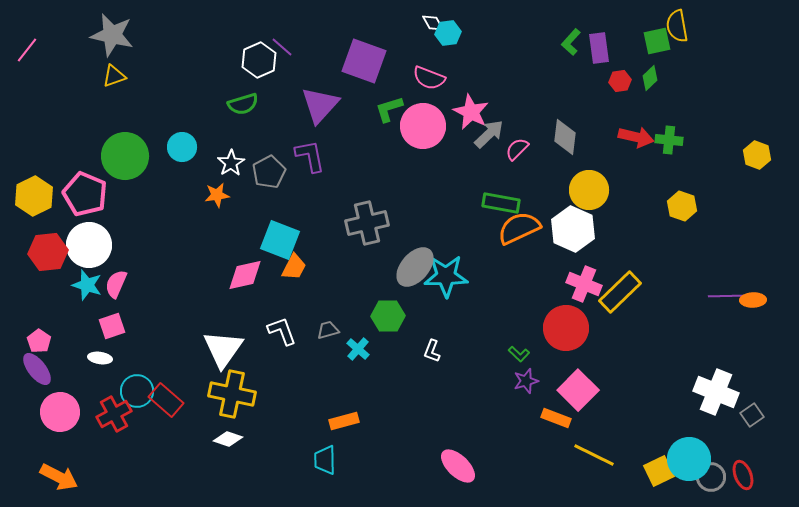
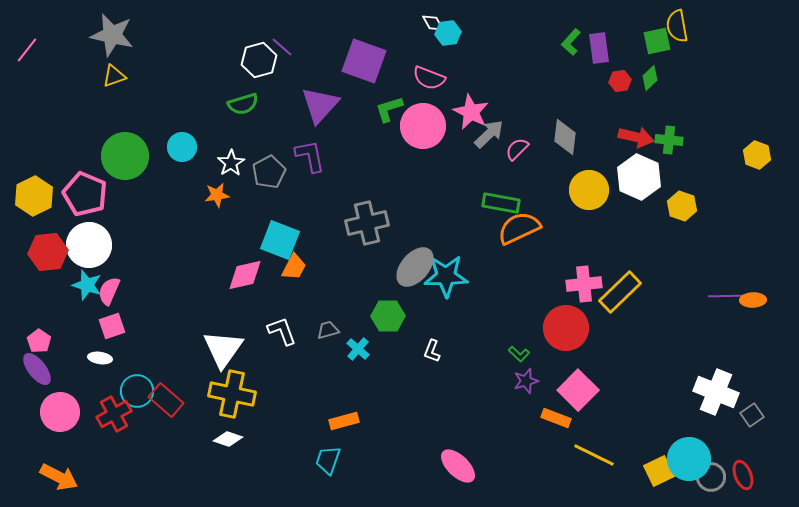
white hexagon at (259, 60): rotated 8 degrees clockwise
white hexagon at (573, 229): moved 66 px right, 52 px up
pink semicircle at (116, 284): moved 7 px left, 7 px down
pink cross at (584, 284): rotated 28 degrees counterclockwise
cyan trapezoid at (325, 460): moved 3 px right; rotated 20 degrees clockwise
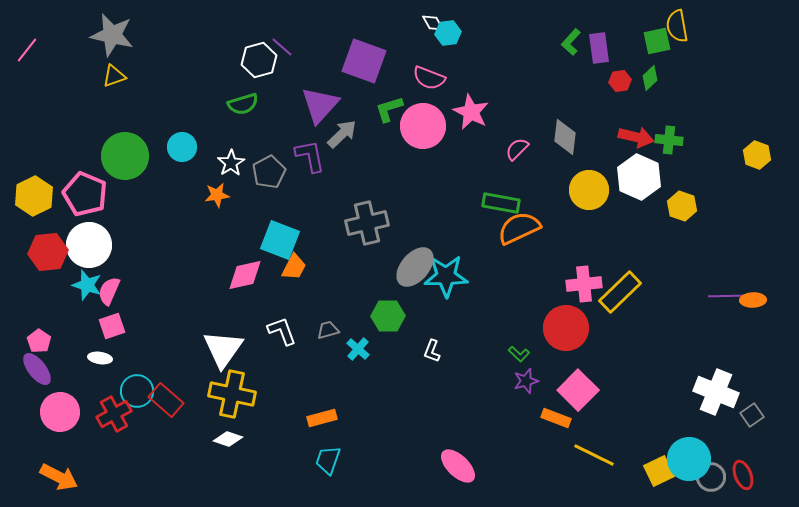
gray arrow at (489, 134): moved 147 px left
orange rectangle at (344, 421): moved 22 px left, 3 px up
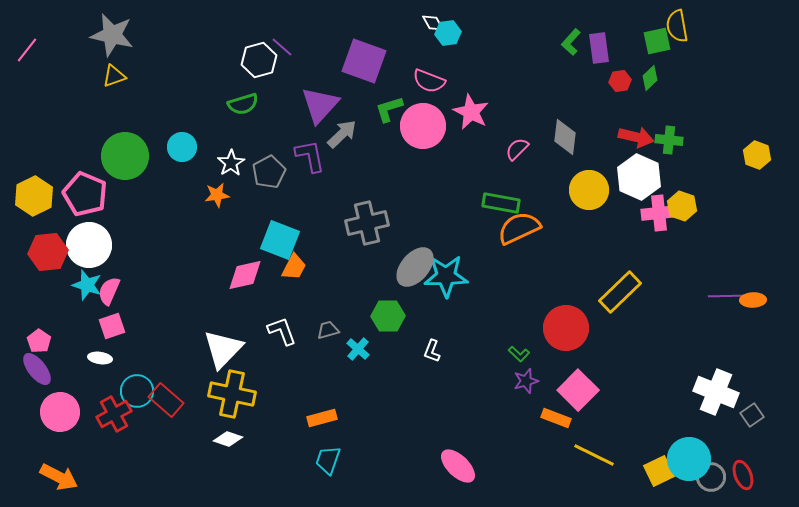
pink semicircle at (429, 78): moved 3 px down
pink cross at (584, 284): moved 75 px right, 71 px up
white triangle at (223, 349): rotated 9 degrees clockwise
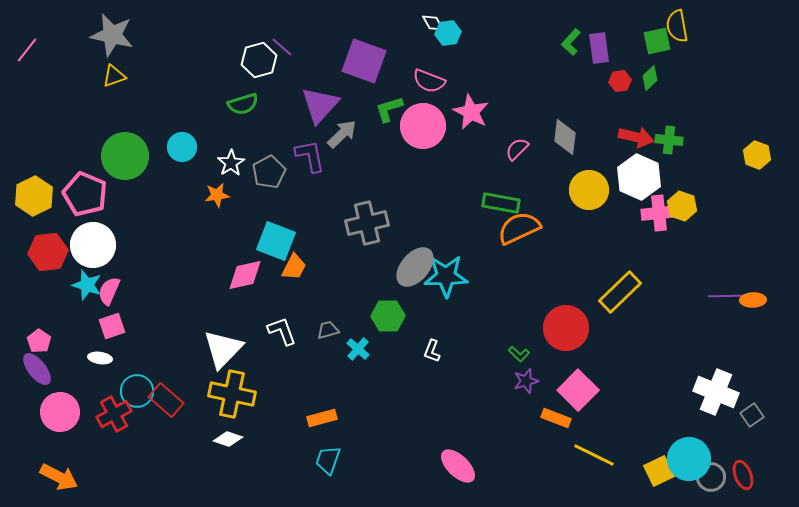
cyan square at (280, 240): moved 4 px left, 1 px down
white circle at (89, 245): moved 4 px right
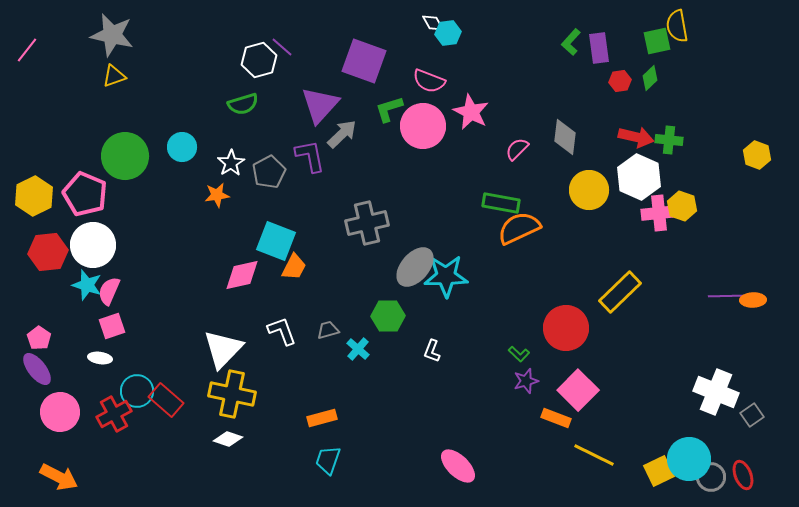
pink diamond at (245, 275): moved 3 px left
pink pentagon at (39, 341): moved 3 px up
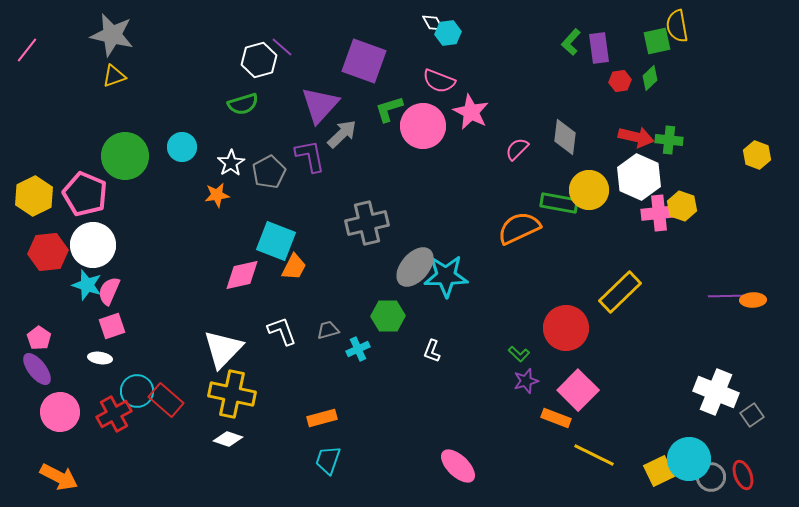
pink semicircle at (429, 81): moved 10 px right
green rectangle at (501, 203): moved 58 px right
cyan cross at (358, 349): rotated 25 degrees clockwise
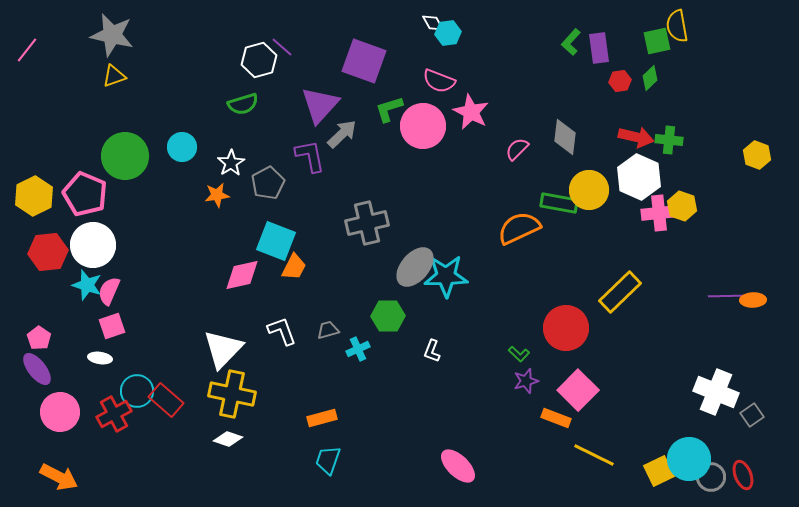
gray pentagon at (269, 172): moved 1 px left, 11 px down
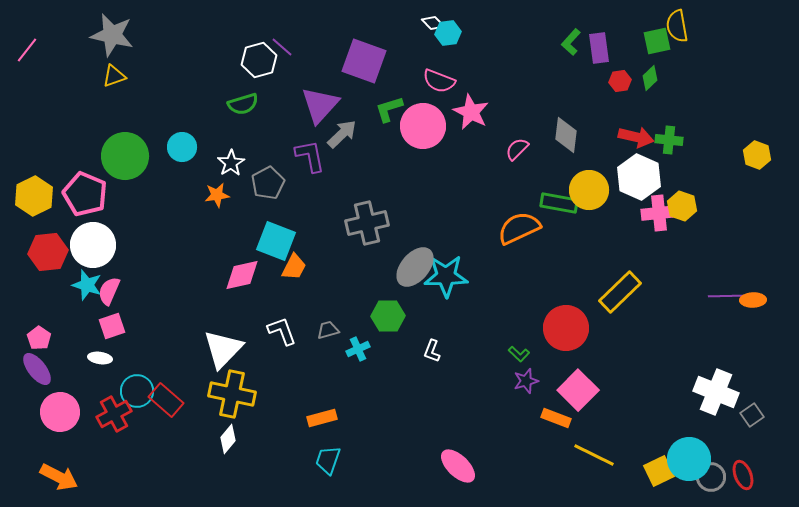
white diamond at (433, 23): rotated 15 degrees counterclockwise
gray diamond at (565, 137): moved 1 px right, 2 px up
white diamond at (228, 439): rotated 68 degrees counterclockwise
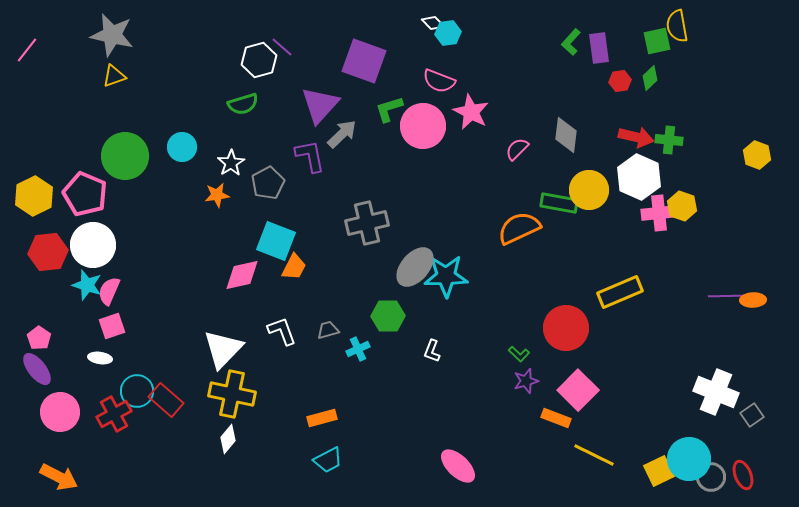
yellow rectangle at (620, 292): rotated 21 degrees clockwise
cyan trapezoid at (328, 460): rotated 136 degrees counterclockwise
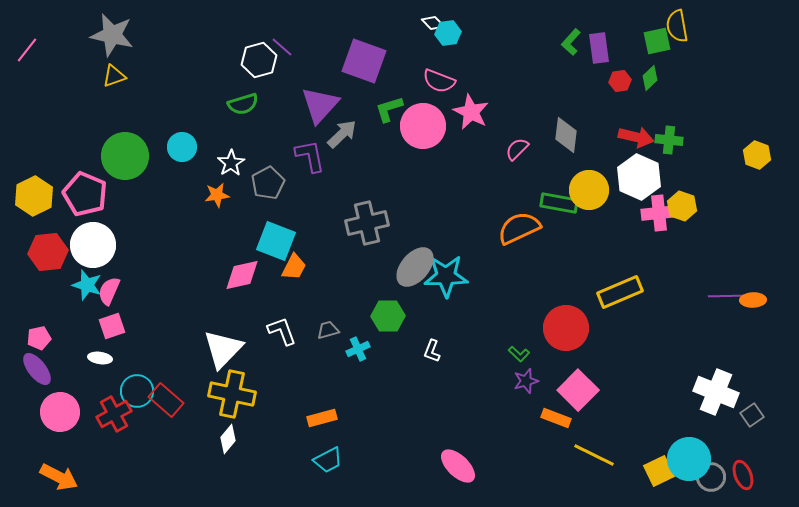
pink pentagon at (39, 338): rotated 25 degrees clockwise
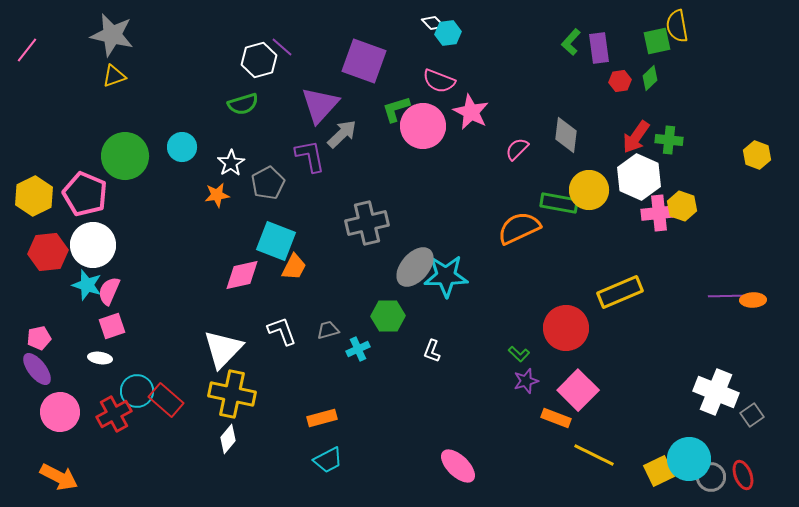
green L-shape at (389, 109): moved 7 px right
red arrow at (636, 137): rotated 112 degrees clockwise
